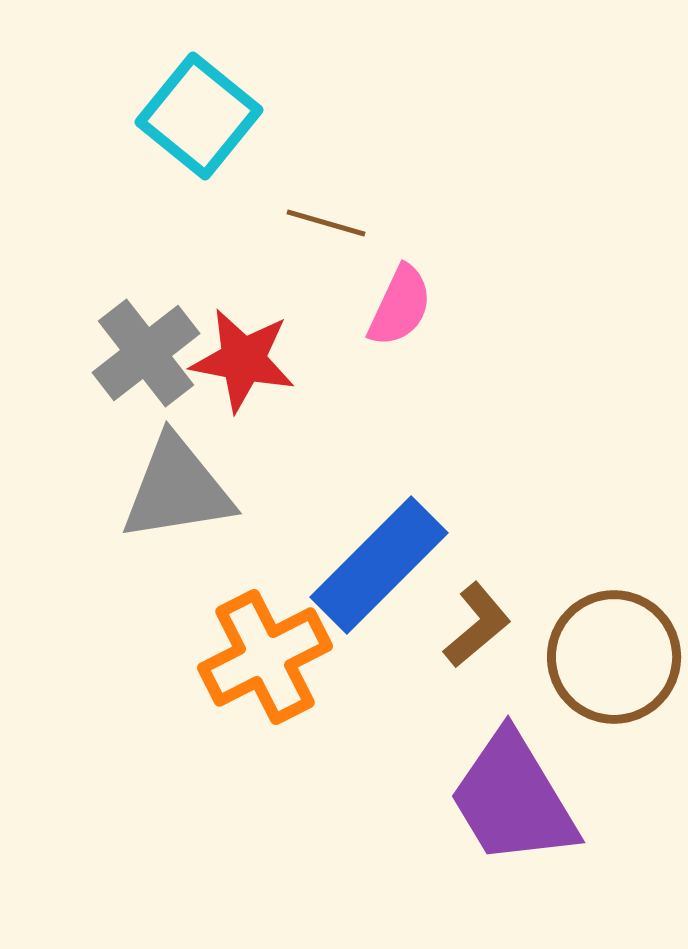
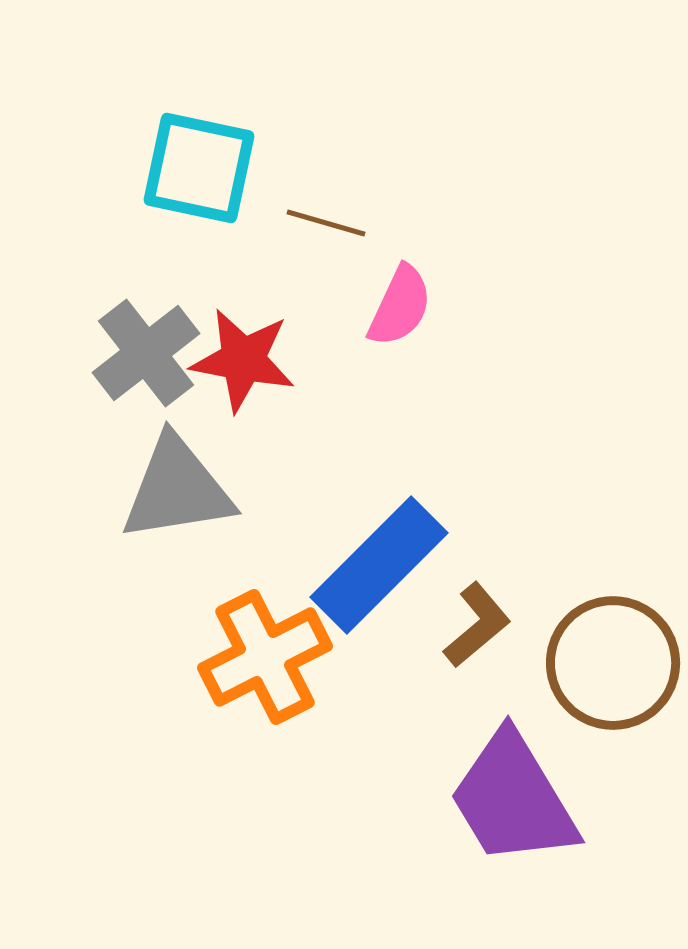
cyan square: moved 52 px down; rotated 27 degrees counterclockwise
brown circle: moved 1 px left, 6 px down
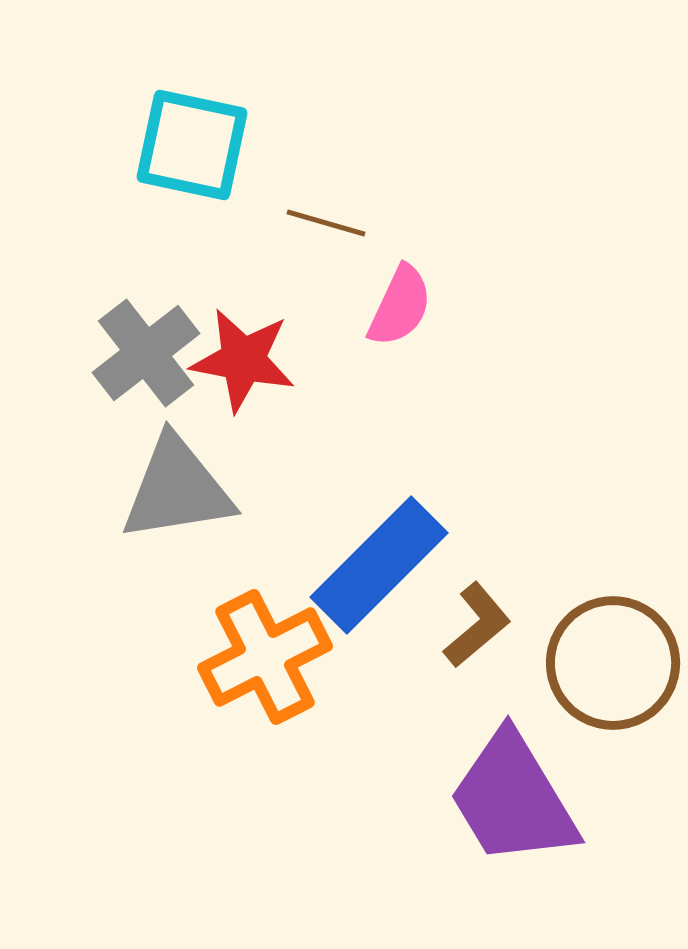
cyan square: moved 7 px left, 23 px up
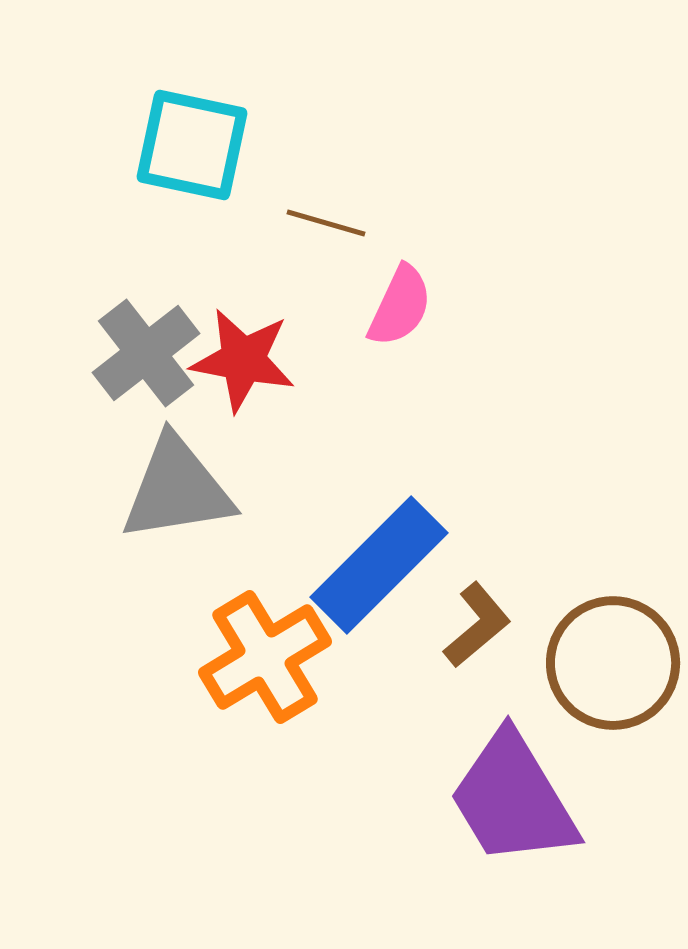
orange cross: rotated 4 degrees counterclockwise
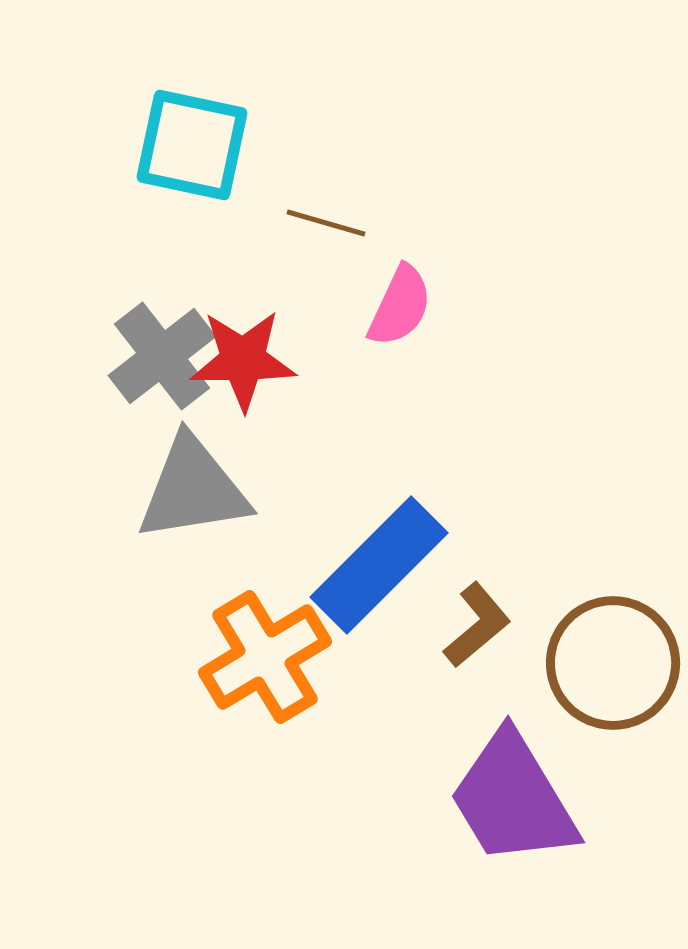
gray cross: moved 16 px right, 3 px down
red star: rotated 11 degrees counterclockwise
gray triangle: moved 16 px right
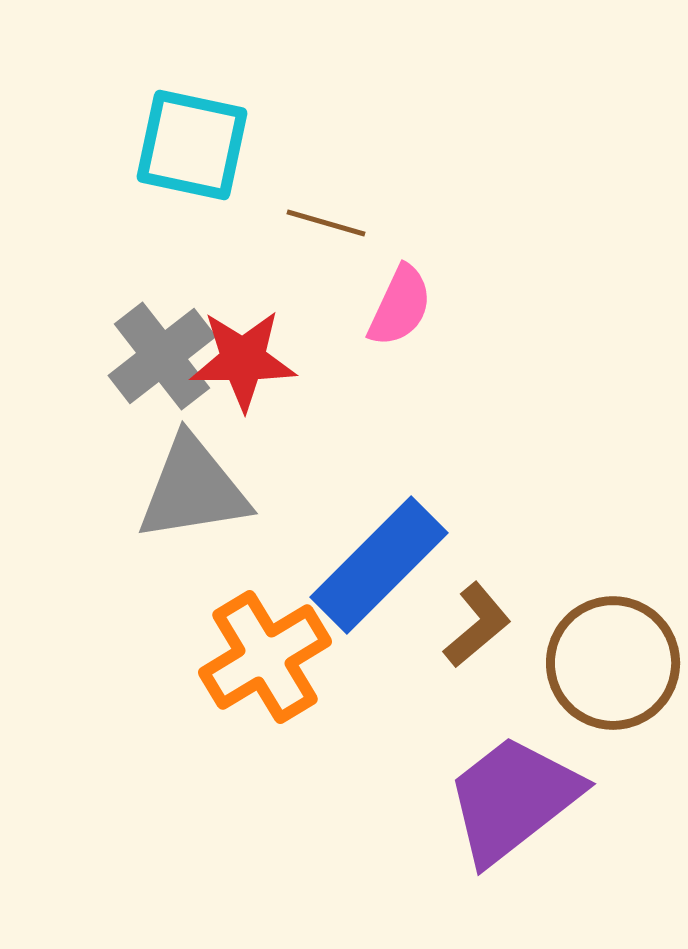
purple trapezoid: rotated 83 degrees clockwise
